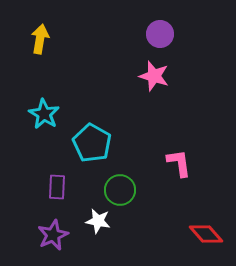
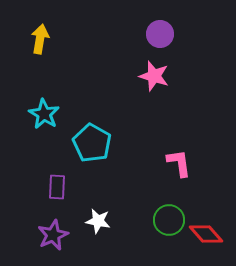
green circle: moved 49 px right, 30 px down
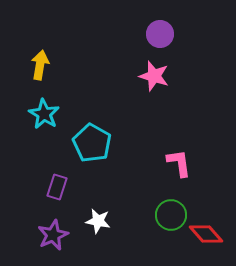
yellow arrow: moved 26 px down
purple rectangle: rotated 15 degrees clockwise
green circle: moved 2 px right, 5 px up
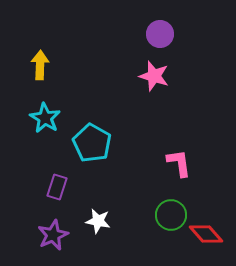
yellow arrow: rotated 8 degrees counterclockwise
cyan star: moved 1 px right, 4 px down
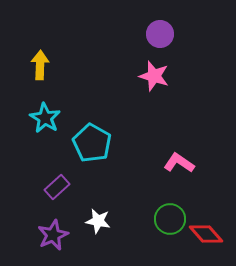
pink L-shape: rotated 48 degrees counterclockwise
purple rectangle: rotated 30 degrees clockwise
green circle: moved 1 px left, 4 px down
